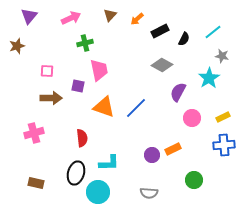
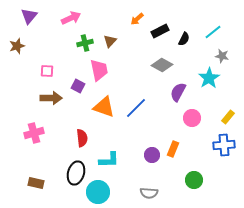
brown triangle: moved 26 px down
purple square: rotated 16 degrees clockwise
yellow rectangle: moved 5 px right; rotated 24 degrees counterclockwise
orange rectangle: rotated 42 degrees counterclockwise
cyan L-shape: moved 3 px up
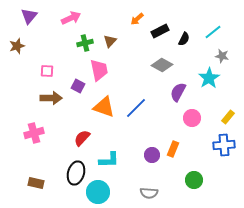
red semicircle: rotated 132 degrees counterclockwise
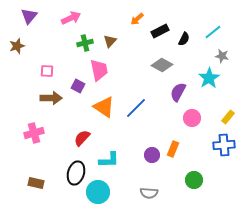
orange triangle: rotated 15 degrees clockwise
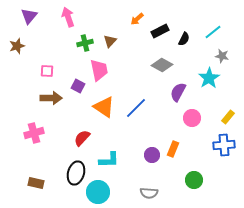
pink arrow: moved 3 px left, 1 px up; rotated 84 degrees counterclockwise
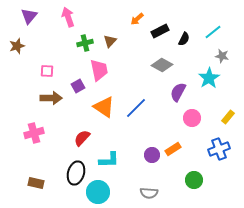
purple square: rotated 32 degrees clockwise
blue cross: moved 5 px left, 4 px down; rotated 15 degrees counterclockwise
orange rectangle: rotated 35 degrees clockwise
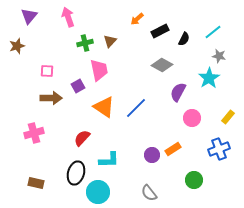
gray star: moved 3 px left
gray semicircle: rotated 48 degrees clockwise
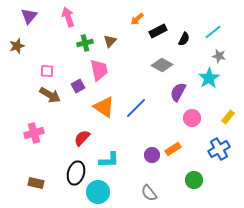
black rectangle: moved 2 px left
brown arrow: moved 1 px left, 3 px up; rotated 30 degrees clockwise
blue cross: rotated 10 degrees counterclockwise
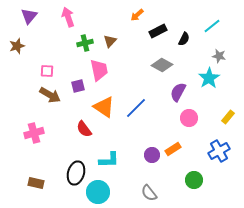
orange arrow: moved 4 px up
cyan line: moved 1 px left, 6 px up
purple square: rotated 16 degrees clockwise
pink circle: moved 3 px left
red semicircle: moved 2 px right, 9 px up; rotated 78 degrees counterclockwise
blue cross: moved 2 px down
